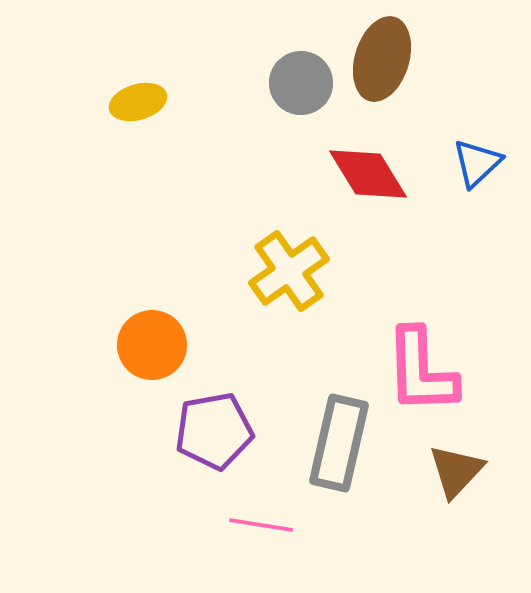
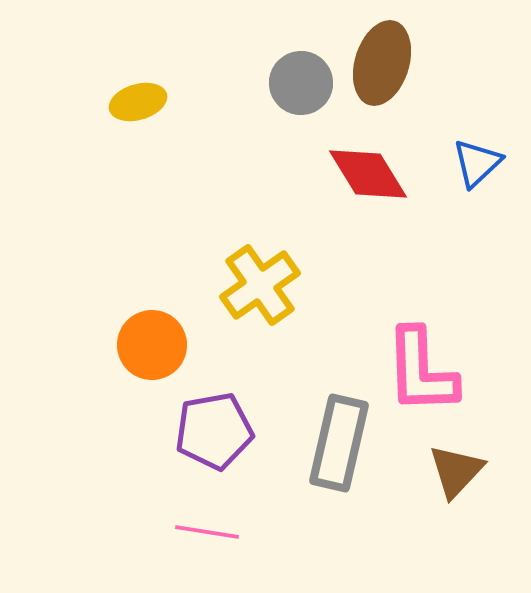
brown ellipse: moved 4 px down
yellow cross: moved 29 px left, 14 px down
pink line: moved 54 px left, 7 px down
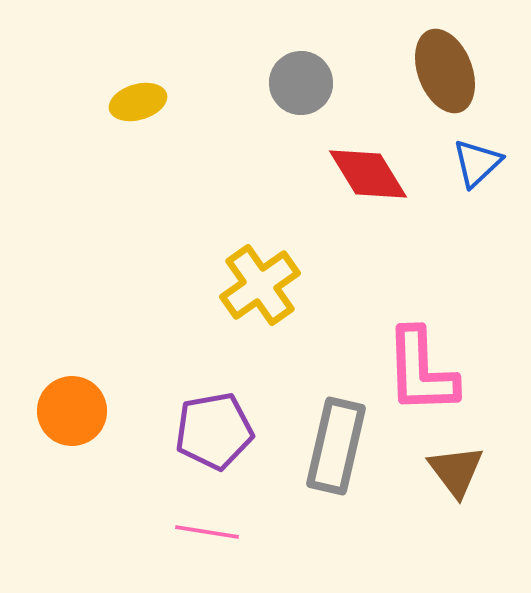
brown ellipse: moved 63 px right, 8 px down; rotated 38 degrees counterclockwise
orange circle: moved 80 px left, 66 px down
gray rectangle: moved 3 px left, 3 px down
brown triangle: rotated 20 degrees counterclockwise
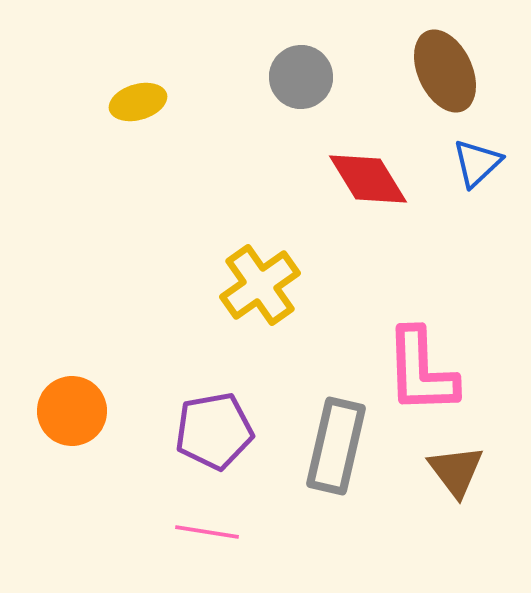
brown ellipse: rotated 4 degrees counterclockwise
gray circle: moved 6 px up
red diamond: moved 5 px down
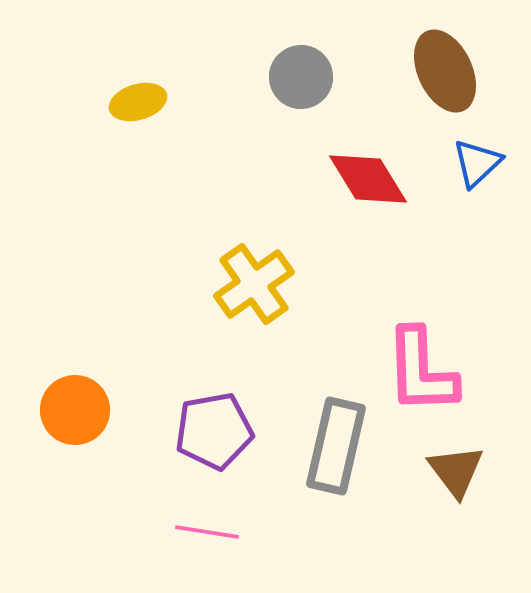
yellow cross: moved 6 px left, 1 px up
orange circle: moved 3 px right, 1 px up
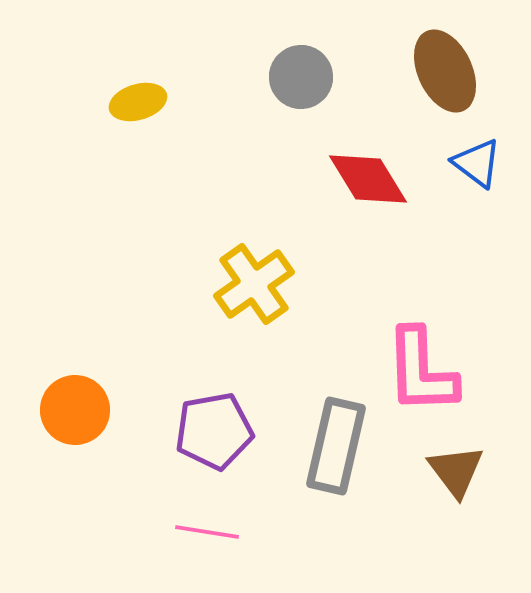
blue triangle: rotated 40 degrees counterclockwise
